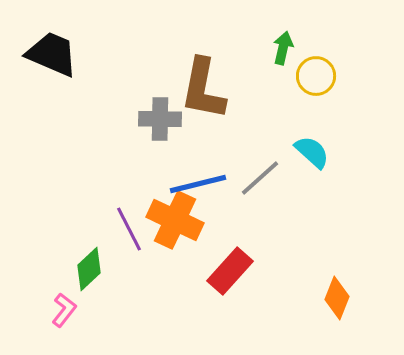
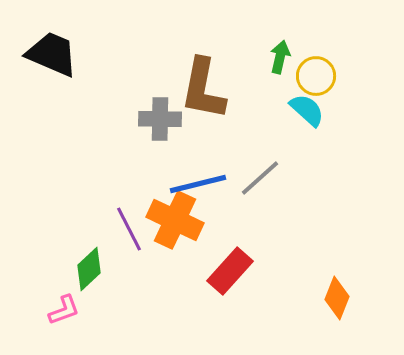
green arrow: moved 3 px left, 9 px down
cyan semicircle: moved 5 px left, 42 px up
pink L-shape: rotated 32 degrees clockwise
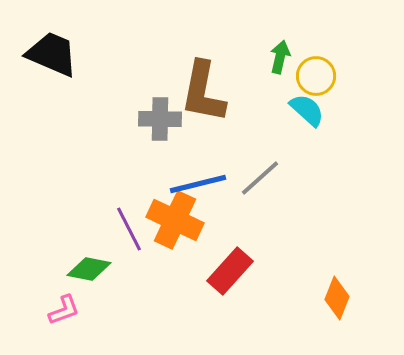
brown L-shape: moved 3 px down
green diamond: rotated 54 degrees clockwise
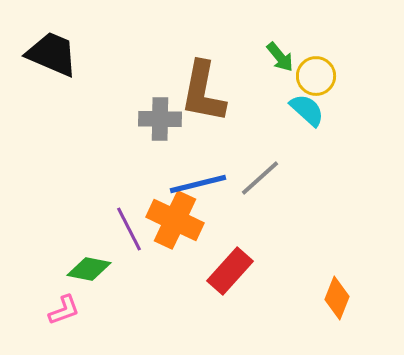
green arrow: rotated 128 degrees clockwise
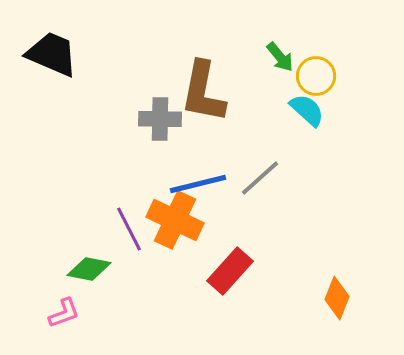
pink L-shape: moved 3 px down
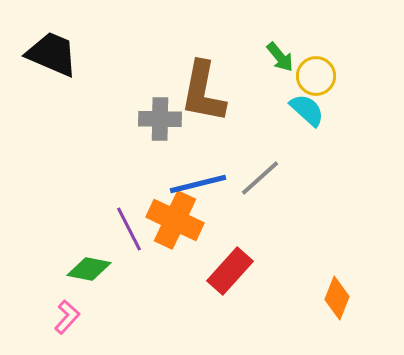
pink L-shape: moved 3 px right, 4 px down; rotated 28 degrees counterclockwise
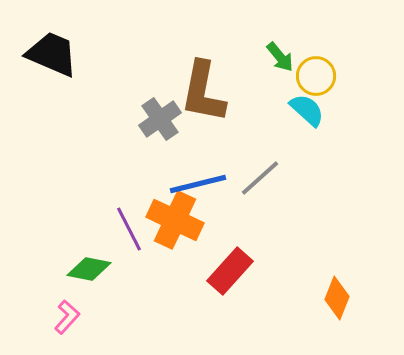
gray cross: rotated 36 degrees counterclockwise
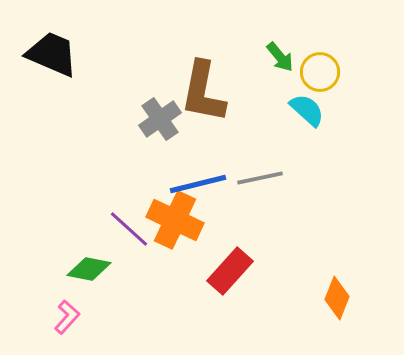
yellow circle: moved 4 px right, 4 px up
gray line: rotated 30 degrees clockwise
purple line: rotated 21 degrees counterclockwise
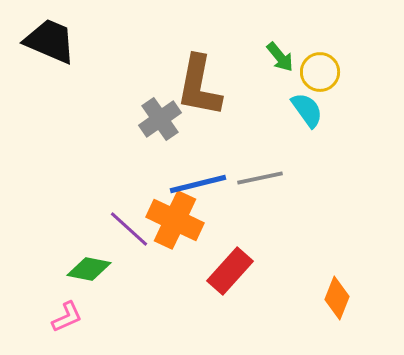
black trapezoid: moved 2 px left, 13 px up
brown L-shape: moved 4 px left, 6 px up
cyan semicircle: rotated 12 degrees clockwise
pink L-shape: rotated 24 degrees clockwise
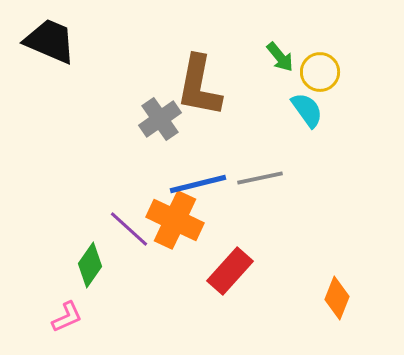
green diamond: moved 1 px right, 4 px up; rotated 66 degrees counterclockwise
